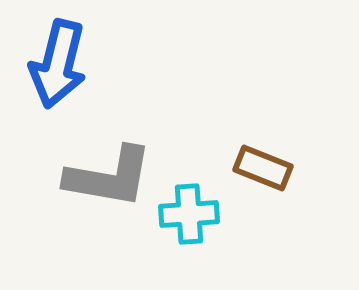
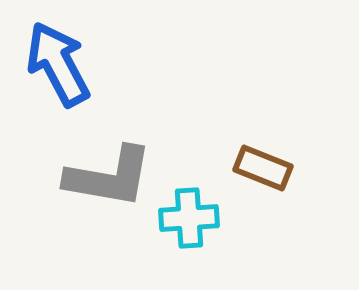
blue arrow: rotated 138 degrees clockwise
cyan cross: moved 4 px down
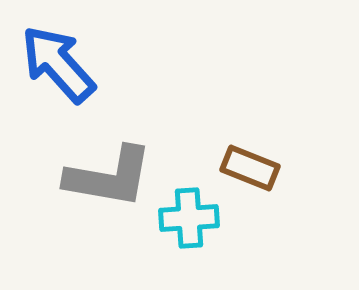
blue arrow: rotated 14 degrees counterclockwise
brown rectangle: moved 13 px left
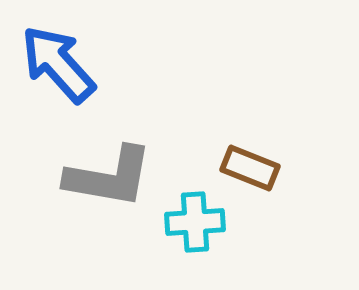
cyan cross: moved 6 px right, 4 px down
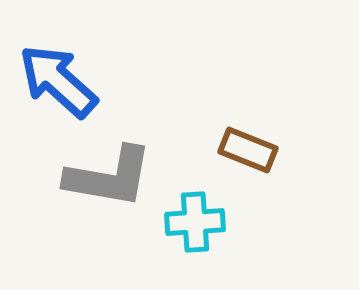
blue arrow: moved 17 px down; rotated 6 degrees counterclockwise
brown rectangle: moved 2 px left, 18 px up
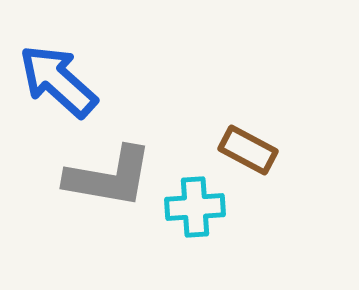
brown rectangle: rotated 6 degrees clockwise
cyan cross: moved 15 px up
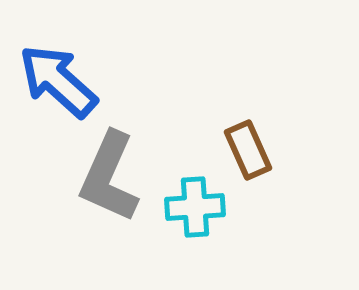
brown rectangle: rotated 38 degrees clockwise
gray L-shape: rotated 104 degrees clockwise
